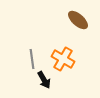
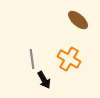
orange cross: moved 6 px right
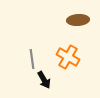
brown ellipse: rotated 45 degrees counterclockwise
orange cross: moved 1 px left, 2 px up
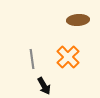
orange cross: rotated 15 degrees clockwise
black arrow: moved 6 px down
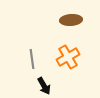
brown ellipse: moved 7 px left
orange cross: rotated 15 degrees clockwise
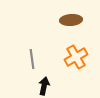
orange cross: moved 8 px right
black arrow: rotated 138 degrees counterclockwise
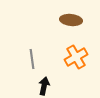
brown ellipse: rotated 10 degrees clockwise
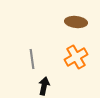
brown ellipse: moved 5 px right, 2 px down
